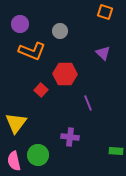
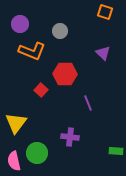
green circle: moved 1 px left, 2 px up
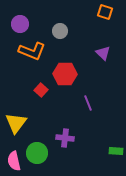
purple cross: moved 5 px left, 1 px down
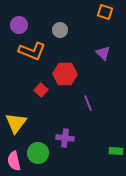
purple circle: moved 1 px left, 1 px down
gray circle: moved 1 px up
green circle: moved 1 px right
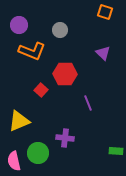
yellow triangle: moved 3 px right, 2 px up; rotated 30 degrees clockwise
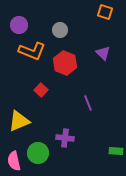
red hexagon: moved 11 px up; rotated 20 degrees clockwise
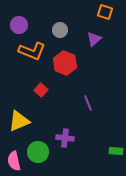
purple triangle: moved 9 px left, 14 px up; rotated 35 degrees clockwise
green circle: moved 1 px up
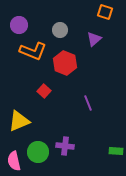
orange L-shape: moved 1 px right
red square: moved 3 px right, 1 px down
purple cross: moved 8 px down
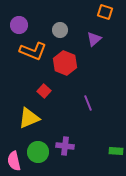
yellow triangle: moved 10 px right, 3 px up
